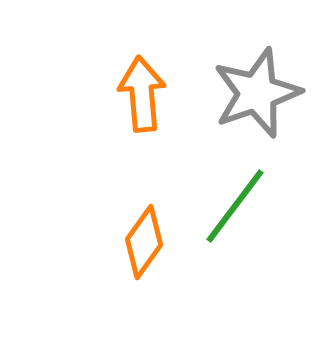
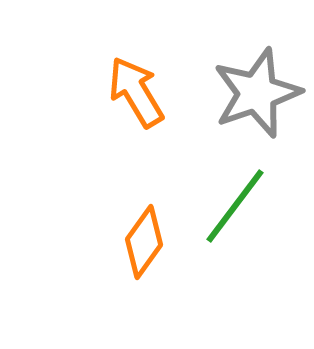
orange arrow: moved 6 px left, 2 px up; rotated 26 degrees counterclockwise
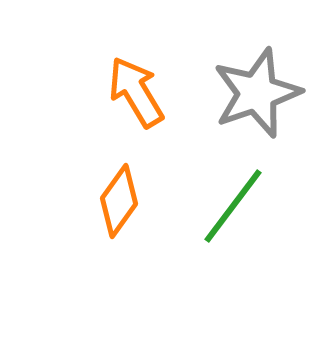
green line: moved 2 px left
orange diamond: moved 25 px left, 41 px up
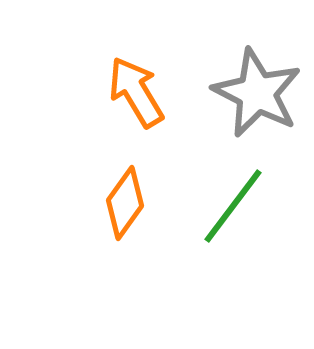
gray star: rotated 26 degrees counterclockwise
orange diamond: moved 6 px right, 2 px down
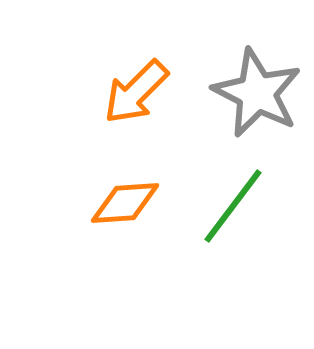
orange arrow: rotated 104 degrees counterclockwise
orange diamond: rotated 50 degrees clockwise
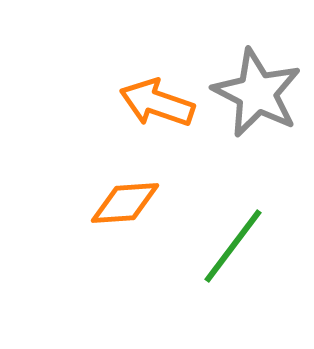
orange arrow: moved 21 px right, 11 px down; rotated 64 degrees clockwise
green line: moved 40 px down
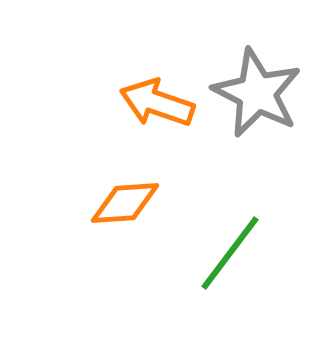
green line: moved 3 px left, 7 px down
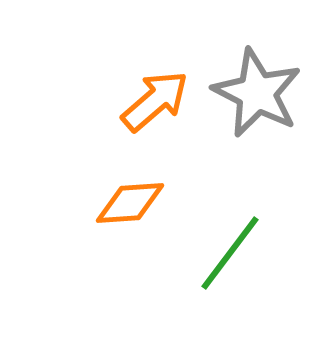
orange arrow: moved 2 px left, 2 px up; rotated 120 degrees clockwise
orange diamond: moved 5 px right
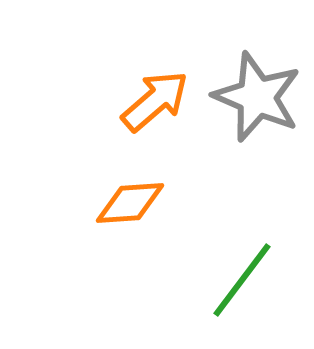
gray star: moved 4 px down; rotated 4 degrees counterclockwise
green line: moved 12 px right, 27 px down
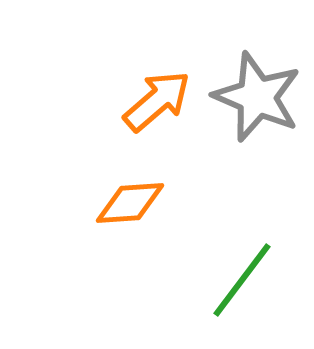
orange arrow: moved 2 px right
